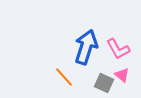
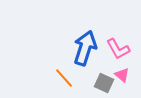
blue arrow: moved 1 px left, 1 px down
orange line: moved 1 px down
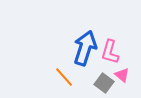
pink L-shape: moved 8 px left, 3 px down; rotated 45 degrees clockwise
orange line: moved 1 px up
gray square: rotated 12 degrees clockwise
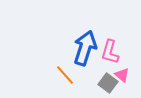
orange line: moved 1 px right, 2 px up
gray square: moved 4 px right
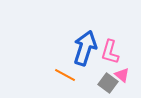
orange line: rotated 20 degrees counterclockwise
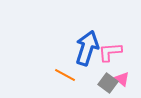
blue arrow: moved 2 px right
pink L-shape: rotated 70 degrees clockwise
pink triangle: moved 4 px down
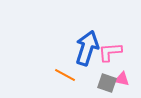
pink triangle: rotated 28 degrees counterclockwise
gray square: moved 1 px left; rotated 18 degrees counterclockwise
